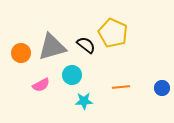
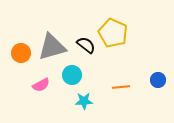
blue circle: moved 4 px left, 8 px up
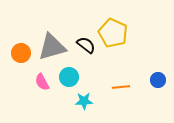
cyan circle: moved 3 px left, 2 px down
pink semicircle: moved 1 px right, 3 px up; rotated 90 degrees clockwise
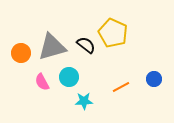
blue circle: moved 4 px left, 1 px up
orange line: rotated 24 degrees counterclockwise
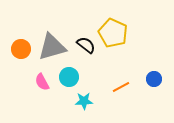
orange circle: moved 4 px up
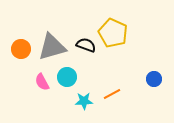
black semicircle: rotated 18 degrees counterclockwise
cyan circle: moved 2 px left
orange line: moved 9 px left, 7 px down
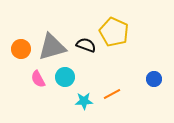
yellow pentagon: moved 1 px right, 1 px up
cyan circle: moved 2 px left
pink semicircle: moved 4 px left, 3 px up
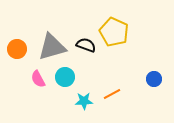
orange circle: moved 4 px left
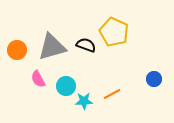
orange circle: moved 1 px down
cyan circle: moved 1 px right, 9 px down
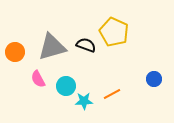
orange circle: moved 2 px left, 2 px down
